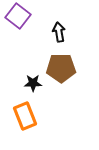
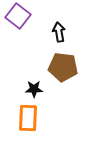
brown pentagon: moved 2 px right, 1 px up; rotated 8 degrees clockwise
black star: moved 1 px right, 6 px down
orange rectangle: moved 3 px right, 2 px down; rotated 24 degrees clockwise
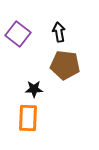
purple square: moved 18 px down
brown pentagon: moved 2 px right, 2 px up
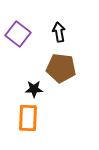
brown pentagon: moved 4 px left, 3 px down
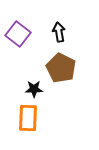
brown pentagon: rotated 20 degrees clockwise
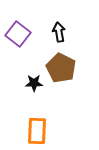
black star: moved 6 px up
orange rectangle: moved 9 px right, 13 px down
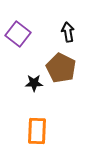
black arrow: moved 9 px right
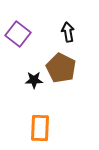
black star: moved 3 px up
orange rectangle: moved 3 px right, 3 px up
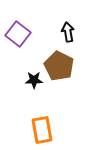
brown pentagon: moved 2 px left, 2 px up
orange rectangle: moved 2 px right, 2 px down; rotated 12 degrees counterclockwise
